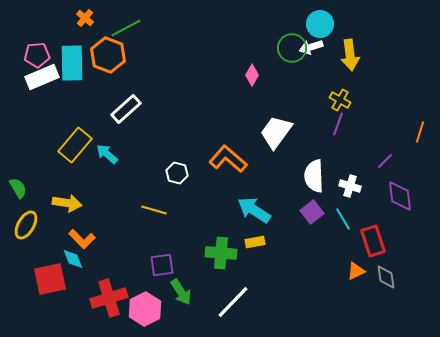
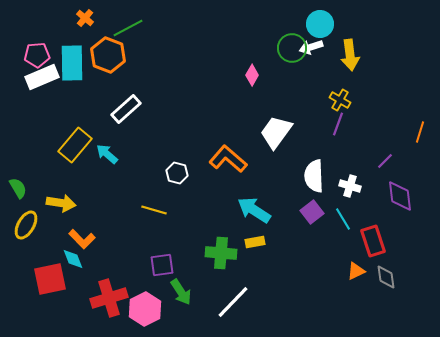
green line at (126, 28): moved 2 px right
yellow arrow at (67, 203): moved 6 px left
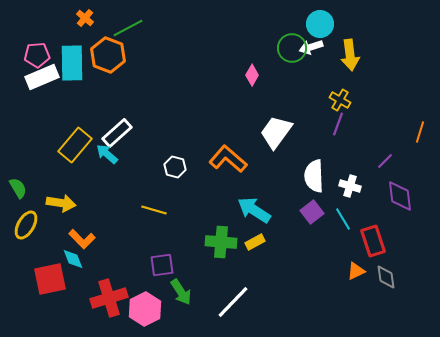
white rectangle at (126, 109): moved 9 px left, 24 px down
white hexagon at (177, 173): moved 2 px left, 6 px up
yellow rectangle at (255, 242): rotated 18 degrees counterclockwise
green cross at (221, 253): moved 11 px up
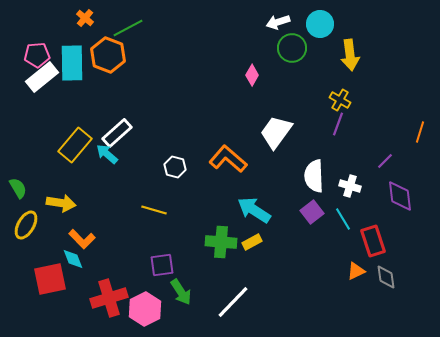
white arrow at (311, 47): moved 33 px left, 25 px up
white rectangle at (42, 77): rotated 16 degrees counterclockwise
yellow rectangle at (255, 242): moved 3 px left
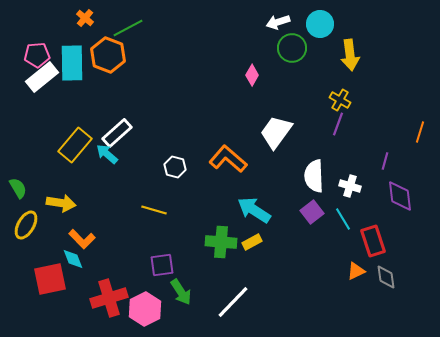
purple line at (385, 161): rotated 30 degrees counterclockwise
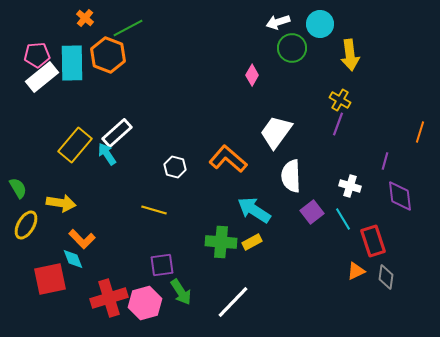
cyan arrow at (107, 154): rotated 15 degrees clockwise
white semicircle at (314, 176): moved 23 px left
gray diamond at (386, 277): rotated 15 degrees clockwise
pink hexagon at (145, 309): moved 6 px up; rotated 12 degrees clockwise
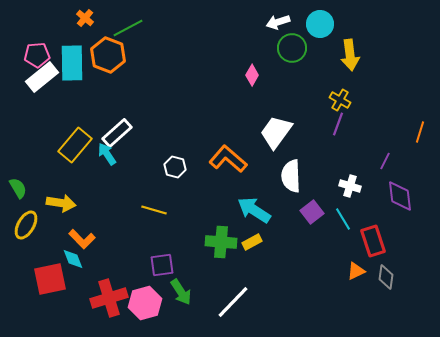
purple line at (385, 161): rotated 12 degrees clockwise
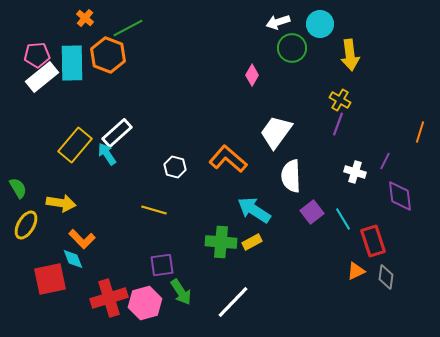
white cross at (350, 186): moved 5 px right, 14 px up
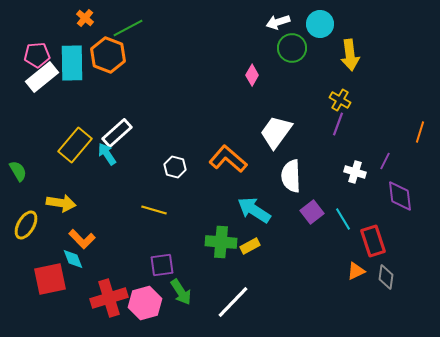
green semicircle at (18, 188): moved 17 px up
yellow rectangle at (252, 242): moved 2 px left, 4 px down
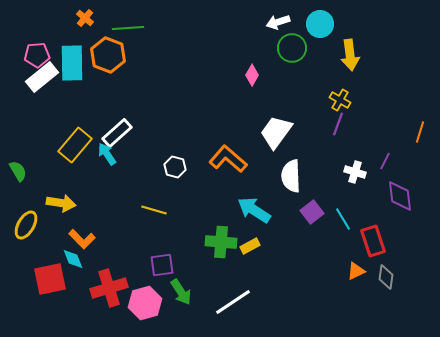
green line at (128, 28): rotated 24 degrees clockwise
red cross at (109, 298): moved 10 px up
white line at (233, 302): rotated 12 degrees clockwise
